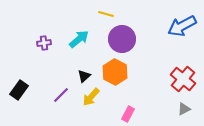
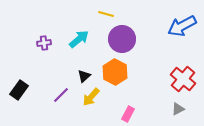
gray triangle: moved 6 px left
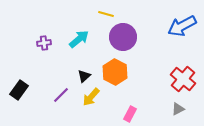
purple circle: moved 1 px right, 2 px up
pink rectangle: moved 2 px right
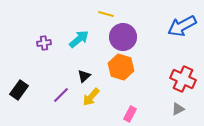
orange hexagon: moved 6 px right, 5 px up; rotated 10 degrees counterclockwise
red cross: rotated 15 degrees counterclockwise
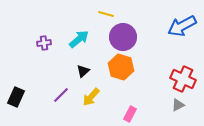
black triangle: moved 1 px left, 5 px up
black rectangle: moved 3 px left, 7 px down; rotated 12 degrees counterclockwise
gray triangle: moved 4 px up
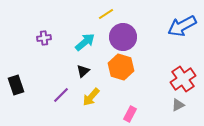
yellow line: rotated 49 degrees counterclockwise
cyan arrow: moved 6 px right, 3 px down
purple cross: moved 5 px up
red cross: rotated 30 degrees clockwise
black rectangle: moved 12 px up; rotated 42 degrees counterclockwise
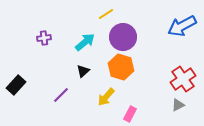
black rectangle: rotated 60 degrees clockwise
yellow arrow: moved 15 px right
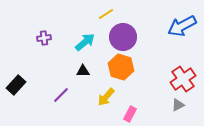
black triangle: rotated 40 degrees clockwise
